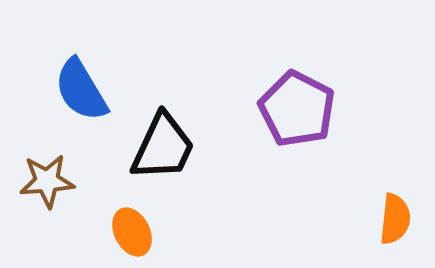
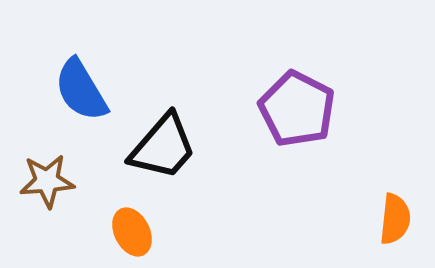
black trapezoid: rotated 16 degrees clockwise
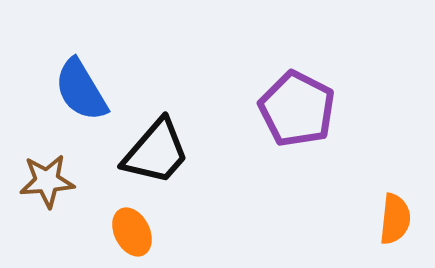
black trapezoid: moved 7 px left, 5 px down
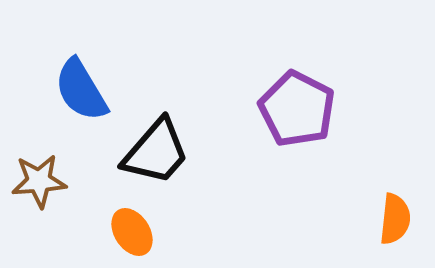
brown star: moved 8 px left
orange ellipse: rotated 6 degrees counterclockwise
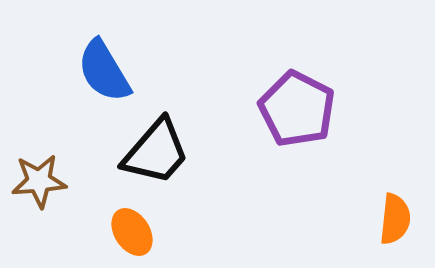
blue semicircle: moved 23 px right, 19 px up
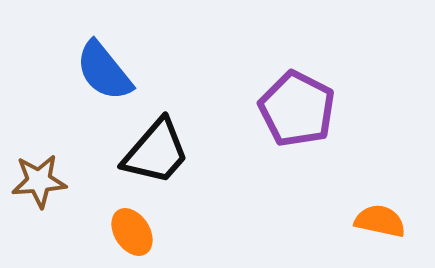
blue semicircle: rotated 8 degrees counterclockwise
orange semicircle: moved 15 px left, 2 px down; rotated 84 degrees counterclockwise
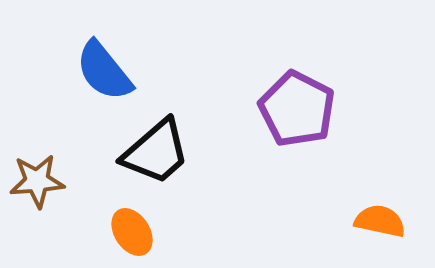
black trapezoid: rotated 8 degrees clockwise
brown star: moved 2 px left
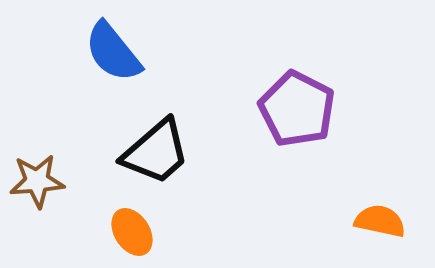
blue semicircle: moved 9 px right, 19 px up
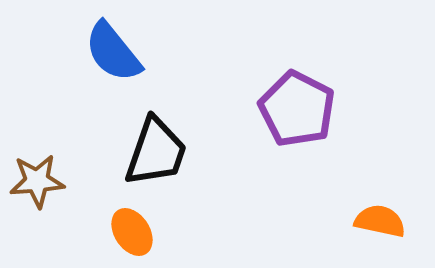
black trapezoid: rotated 30 degrees counterclockwise
